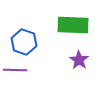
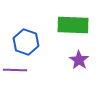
blue hexagon: moved 2 px right
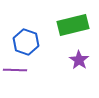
green rectangle: rotated 16 degrees counterclockwise
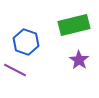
green rectangle: moved 1 px right
purple line: rotated 25 degrees clockwise
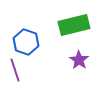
purple line: rotated 45 degrees clockwise
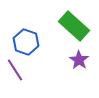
green rectangle: moved 1 px down; rotated 56 degrees clockwise
purple line: rotated 15 degrees counterclockwise
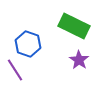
green rectangle: rotated 16 degrees counterclockwise
blue hexagon: moved 2 px right, 2 px down
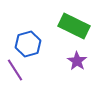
blue hexagon: rotated 25 degrees clockwise
purple star: moved 2 px left, 1 px down
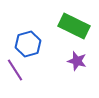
purple star: rotated 18 degrees counterclockwise
